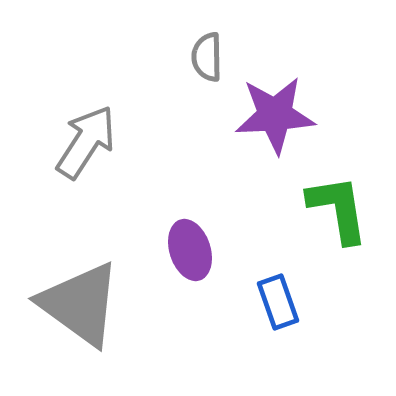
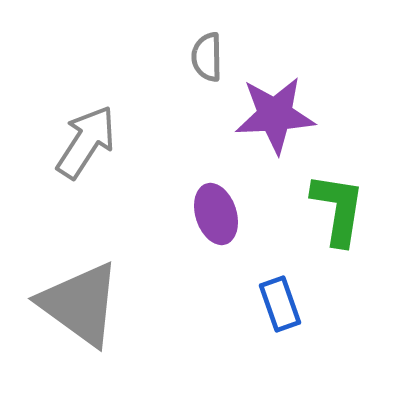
green L-shape: rotated 18 degrees clockwise
purple ellipse: moved 26 px right, 36 px up
blue rectangle: moved 2 px right, 2 px down
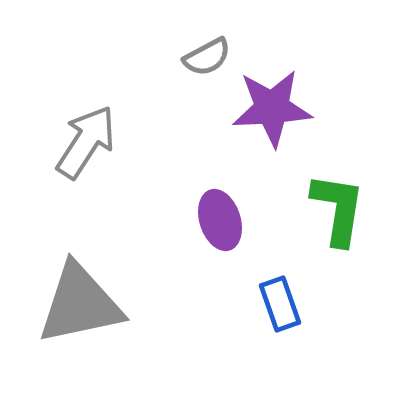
gray semicircle: rotated 117 degrees counterclockwise
purple star: moved 3 px left, 7 px up
purple ellipse: moved 4 px right, 6 px down
gray triangle: rotated 48 degrees counterclockwise
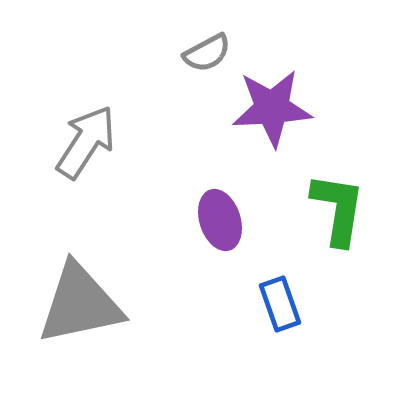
gray semicircle: moved 4 px up
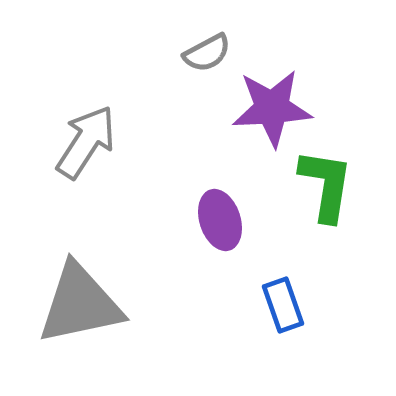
green L-shape: moved 12 px left, 24 px up
blue rectangle: moved 3 px right, 1 px down
